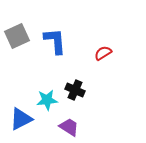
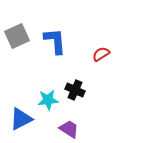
red semicircle: moved 2 px left, 1 px down
cyan star: moved 1 px right
purple trapezoid: moved 2 px down
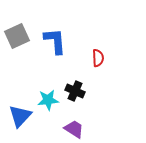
red semicircle: moved 3 px left, 4 px down; rotated 120 degrees clockwise
black cross: moved 1 px down
blue triangle: moved 1 px left, 3 px up; rotated 20 degrees counterclockwise
purple trapezoid: moved 5 px right
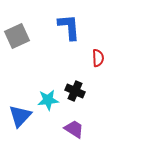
blue L-shape: moved 14 px right, 14 px up
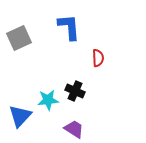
gray square: moved 2 px right, 2 px down
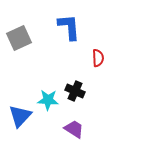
cyan star: rotated 10 degrees clockwise
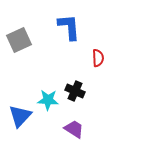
gray square: moved 2 px down
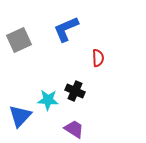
blue L-shape: moved 3 px left, 2 px down; rotated 108 degrees counterclockwise
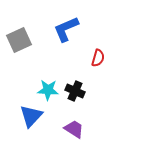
red semicircle: rotated 18 degrees clockwise
cyan star: moved 10 px up
blue triangle: moved 11 px right
